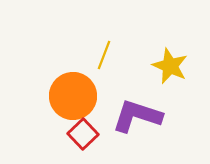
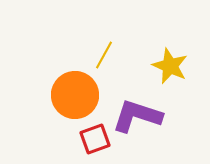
yellow line: rotated 8 degrees clockwise
orange circle: moved 2 px right, 1 px up
red square: moved 12 px right, 5 px down; rotated 24 degrees clockwise
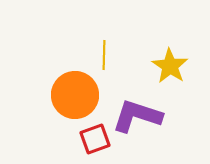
yellow line: rotated 28 degrees counterclockwise
yellow star: rotated 9 degrees clockwise
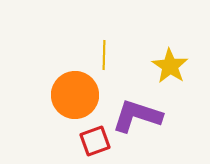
red square: moved 2 px down
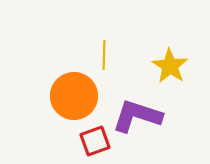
orange circle: moved 1 px left, 1 px down
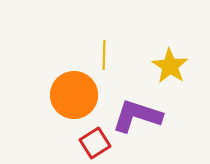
orange circle: moved 1 px up
red square: moved 2 px down; rotated 12 degrees counterclockwise
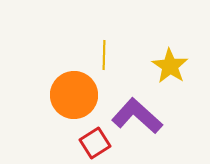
purple L-shape: rotated 24 degrees clockwise
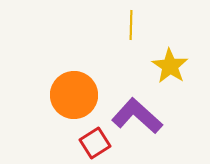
yellow line: moved 27 px right, 30 px up
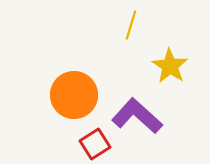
yellow line: rotated 16 degrees clockwise
red square: moved 1 px down
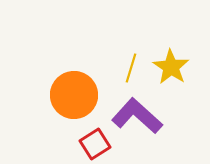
yellow line: moved 43 px down
yellow star: moved 1 px right, 1 px down
